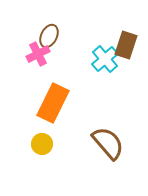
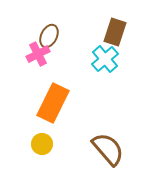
brown rectangle: moved 11 px left, 13 px up
brown semicircle: moved 6 px down
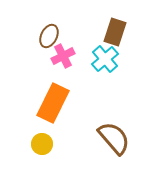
pink cross: moved 25 px right, 2 px down
brown semicircle: moved 6 px right, 11 px up
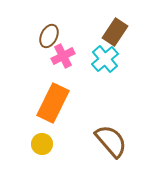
brown rectangle: rotated 16 degrees clockwise
brown semicircle: moved 3 px left, 3 px down
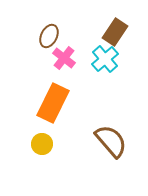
pink cross: moved 1 px right, 2 px down; rotated 25 degrees counterclockwise
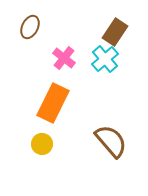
brown ellipse: moved 19 px left, 9 px up
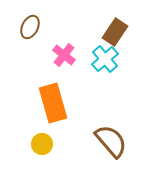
pink cross: moved 3 px up
orange rectangle: rotated 42 degrees counterclockwise
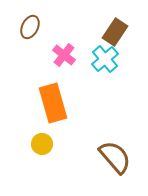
brown semicircle: moved 4 px right, 16 px down
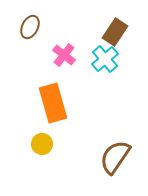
brown semicircle: rotated 105 degrees counterclockwise
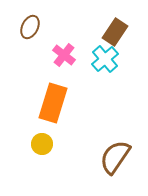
orange rectangle: rotated 33 degrees clockwise
